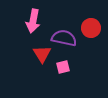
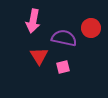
red triangle: moved 3 px left, 2 px down
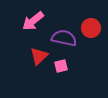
pink arrow: rotated 40 degrees clockwise
red triangle: rotated 18 degrees clockwise
pink square: moved 2 px left, 1 px up
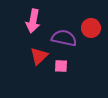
pink arrow: rotated 40 degrees counterclockwise
pink square: rotated 16 degrees clockwise
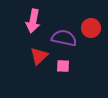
pink square: moved 2 px right
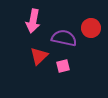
pink square: rotated 16 degrees counterclockwise
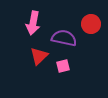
pink arrow: moved 2 px down
red circle: moved 4 px up
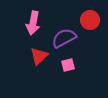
red circle: moved 1 px left, 4 px up
purple semicircle: rotated 40 degrees counterclockwise
pink square: moved 5 px right, 1 px up
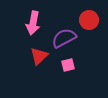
red circle: moved 1 px left
